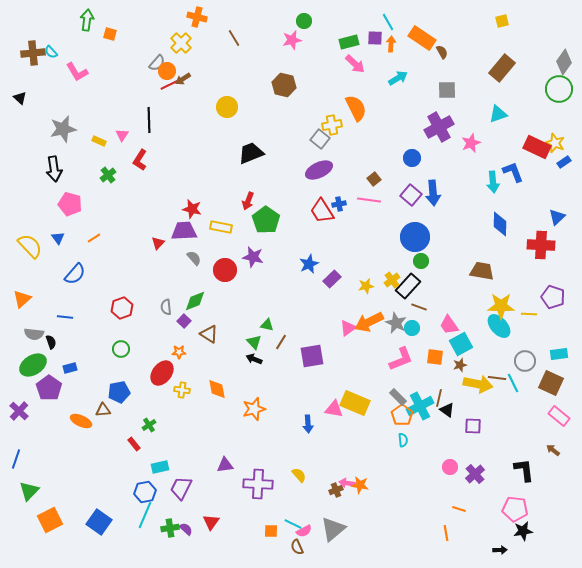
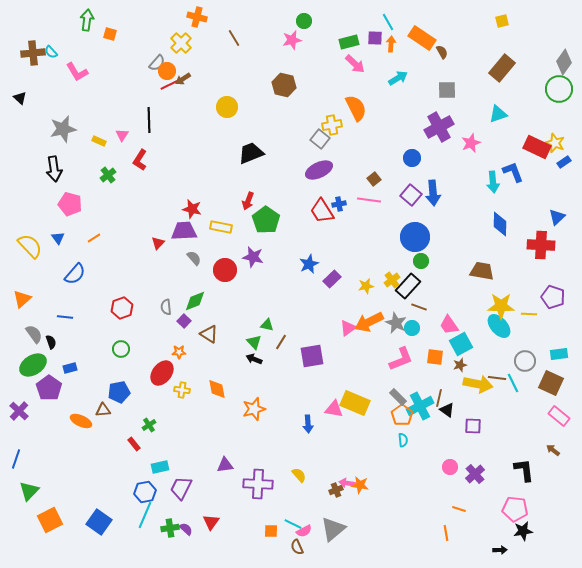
gray semicircle at (34, 334): rotated 132 degrees counterclockwise
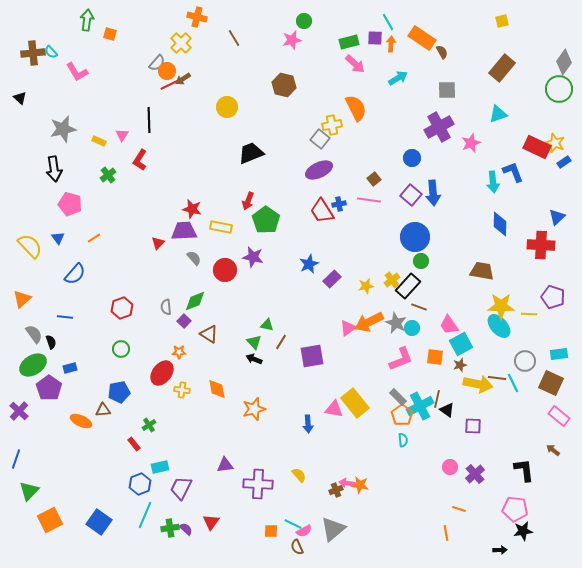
brown line at (439, 398): moved 2 px left, 1 px down
yellow rectangle at (355, 403): rotated 28 degrees clockwise
blue hexagon at (145, 492): moved 5 px left, 8 px up; rotated 10 degrees counterclockwise
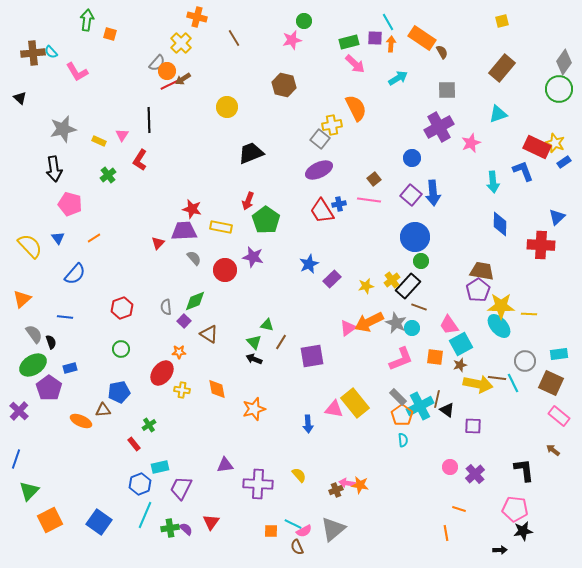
blue L-shape at (513, 172): moved 10 px right, 1 px up
purple pentagon at (553, 297): moved 75 px left, 7 px up; rotated 20 degrees clockwise
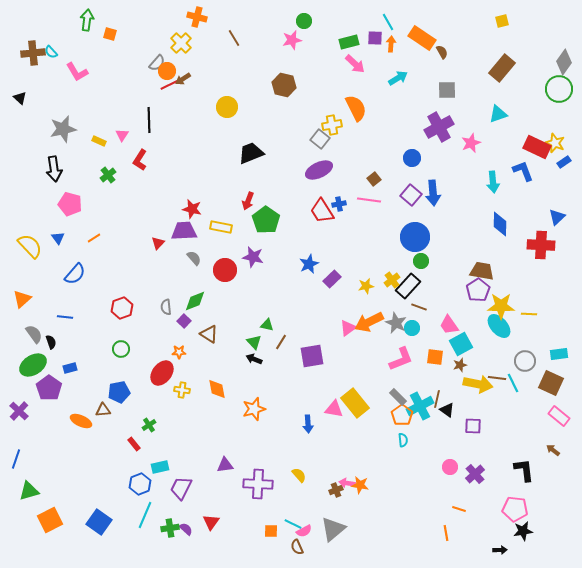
green triangle at (29, 491): rotated 30 degrees clockwise
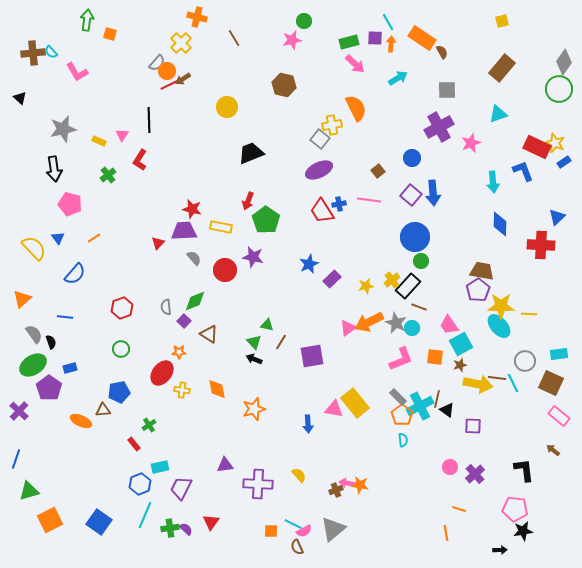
brown square at (374, 179): moved 4 px right, 8 px up
yellow semicircle at (30, 246): moved 4 px right, 2 px down
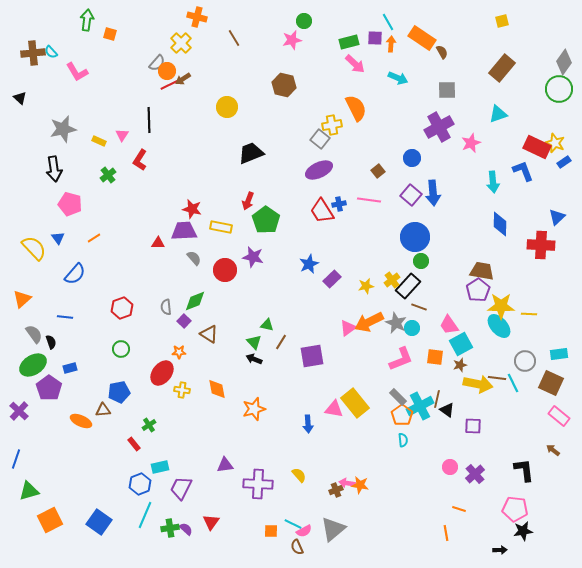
cyan arrow at (398, 78): rotated 54 degrees clockwise
red triangle at (158, 243): rotated 48 degrees clockwise
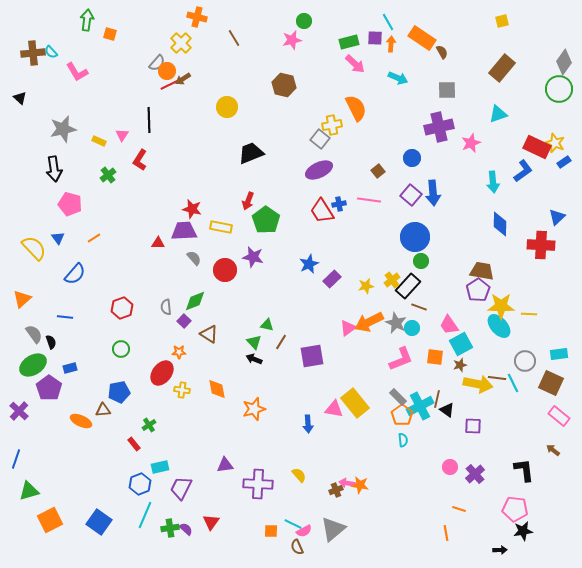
purple cross at (439, 127): rotated 16 degrees clockwise
blue L-shape at (523, 171): rotated 75 degrees clockwise
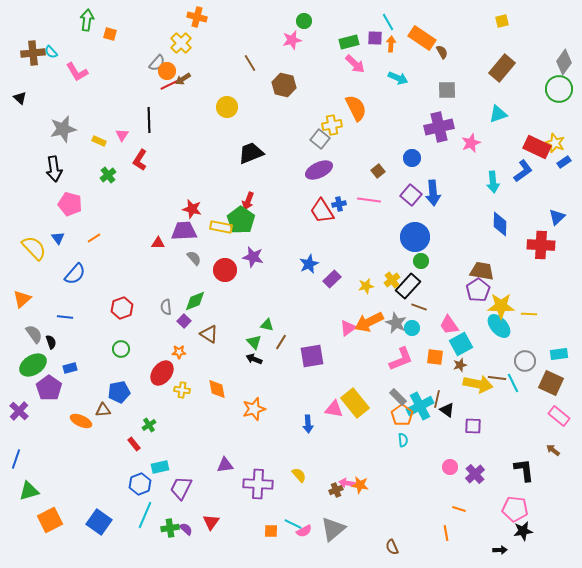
brown line at (234, 38): moved 16 px right, 25 px down
green pentagon at (266, 220): moved 25 px left
brown semicircle at (297, 547): moved 95 px right
